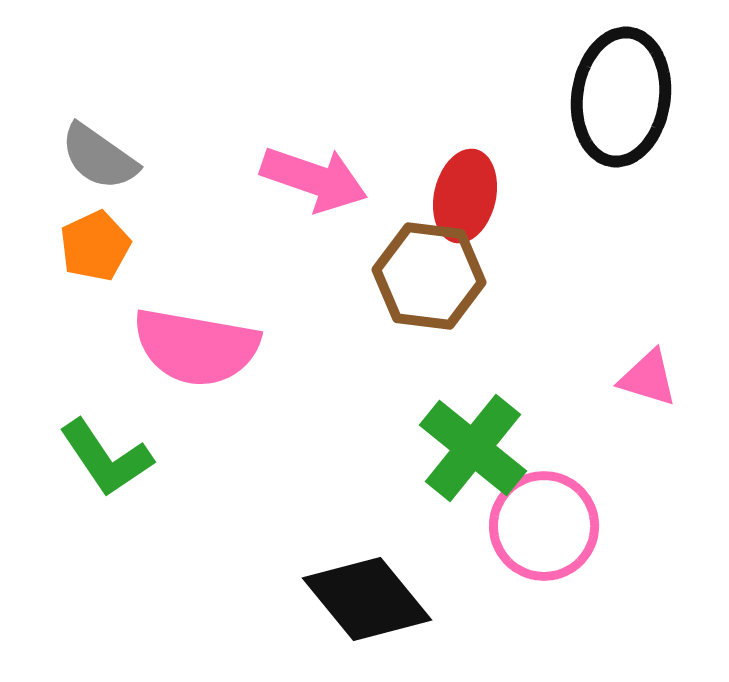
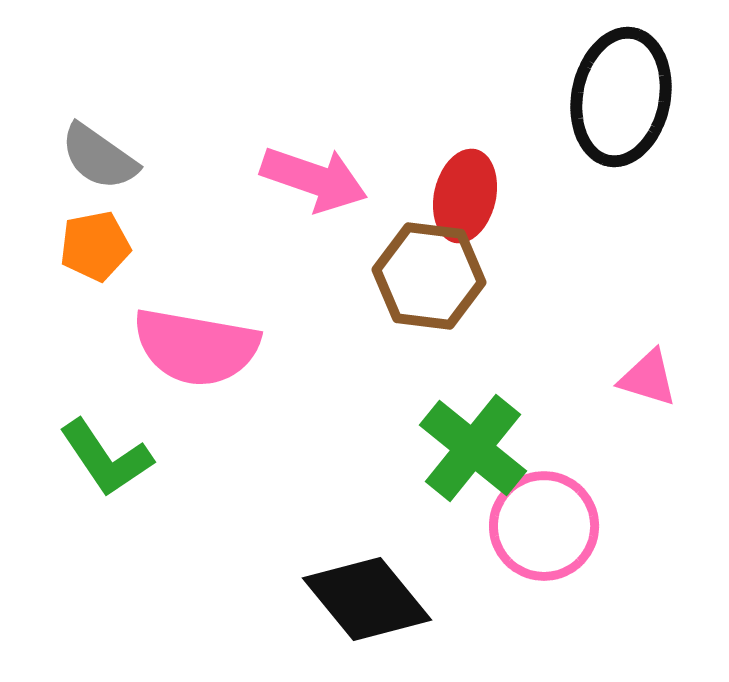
black ellipse: rotated 3 degrees clockwise
orange pentagon: rotated 14 degrees clockwise
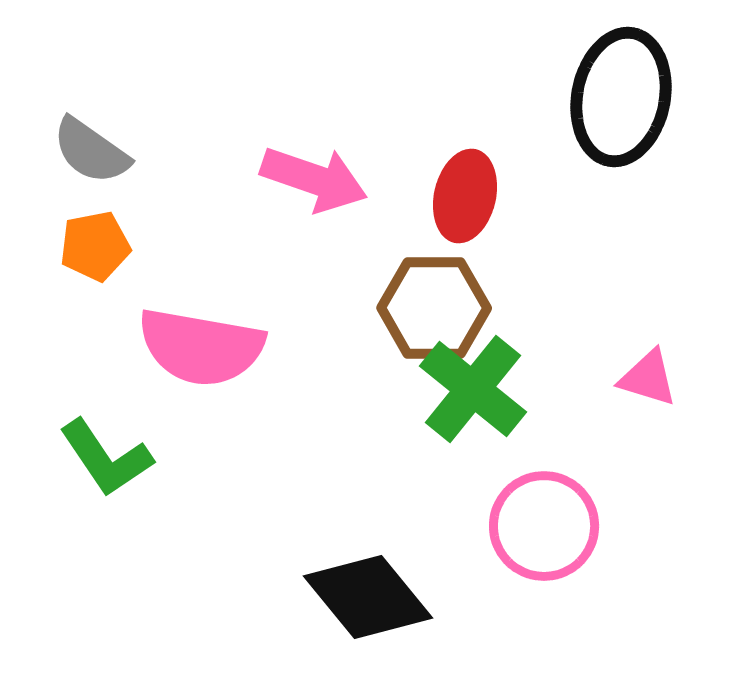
gray semicircle: moved 8 px left, 6 px up
brown hexagon: moved 5 px right, 32 px down; rotated 7 degrees counterclockwise
pink semicircle: moved 5 px right
green cross: moved 59 px up
black diamond: moved 1 px right, 2 px up
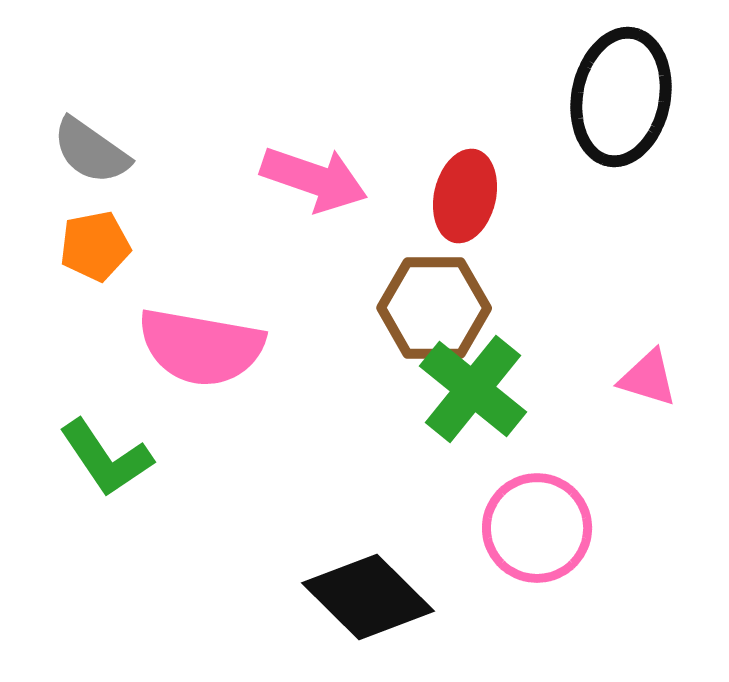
pink circle: moved 7 px left, 2 px down
black diamond: rotated 6 degrees counterclockwise
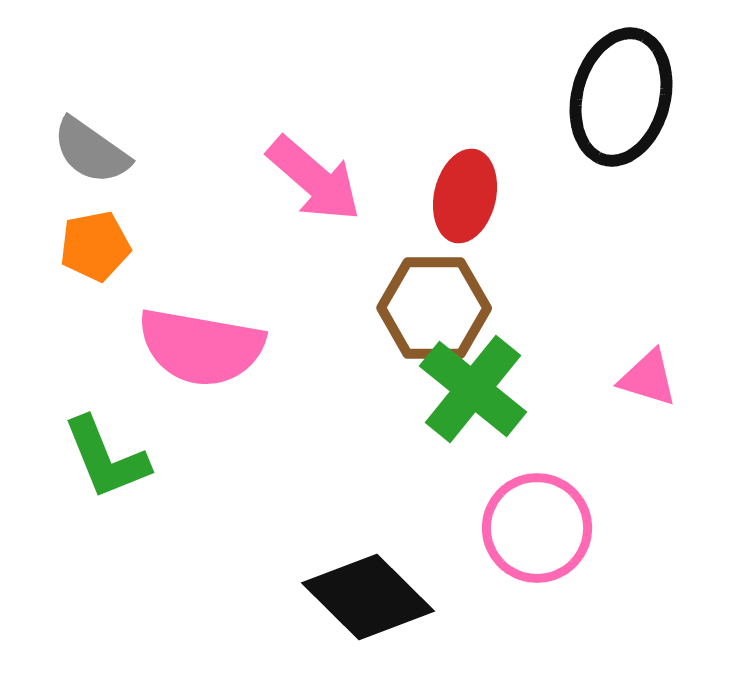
black ellipse: rotated 4 degrees clockwise
pink arrow: rotated 22 degrees clockwise
green L-shape: rotated 12 degrees clockwise
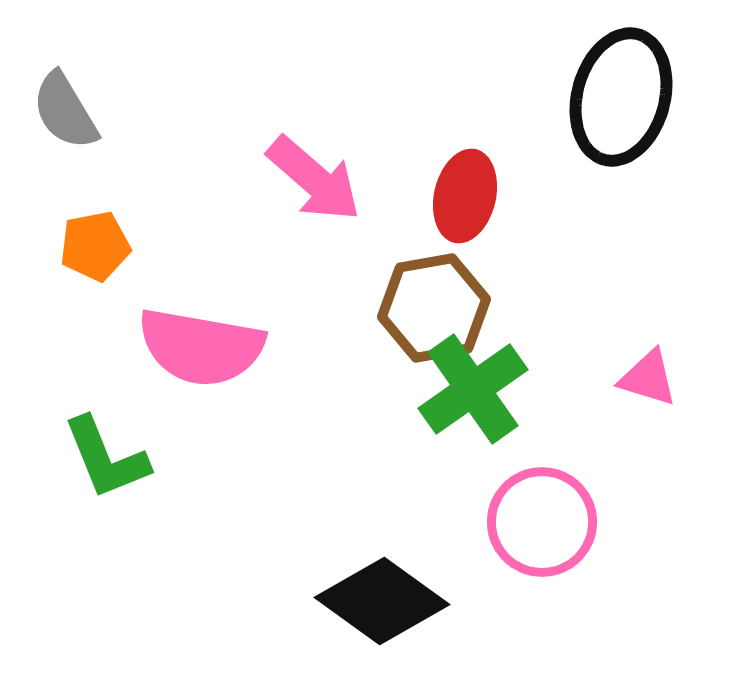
gray semicircle: moved 26 px left, 40 px up; rotated 24 degrees clockwise
brown hexagon: rotated 10 degrees counterclockwise
green cross: rotated 16 degrees clockwise
pink circle: moved 5 px right, 6 px up
black diamond: moved 14 px right, 4 px down; rotated 9 degrees counterclockwise
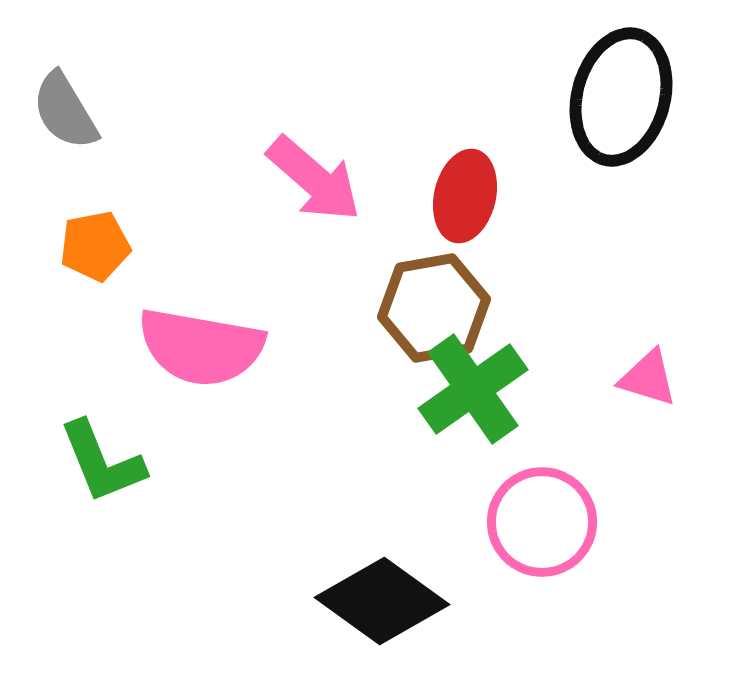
green L-shape: moved 4 px left, 4 px down
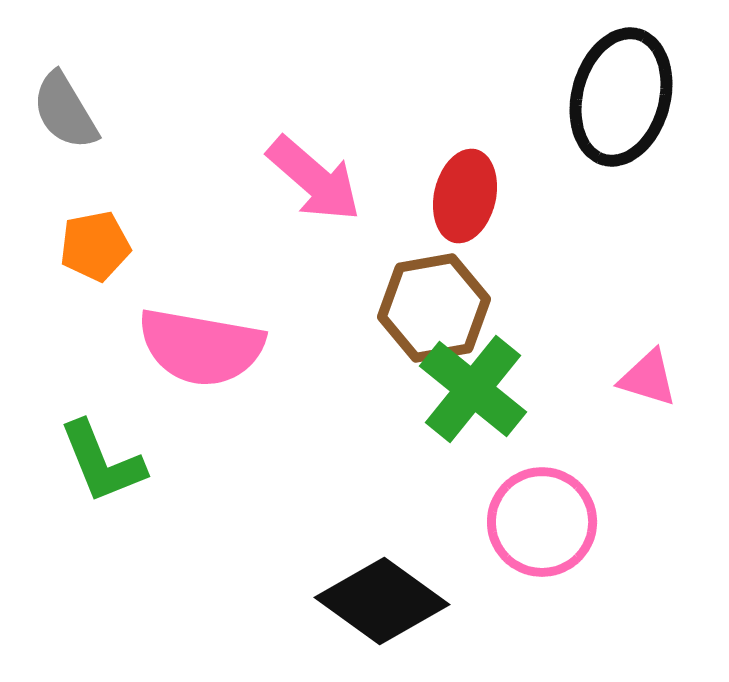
green cross: rotated 16 degrees counterclockwise
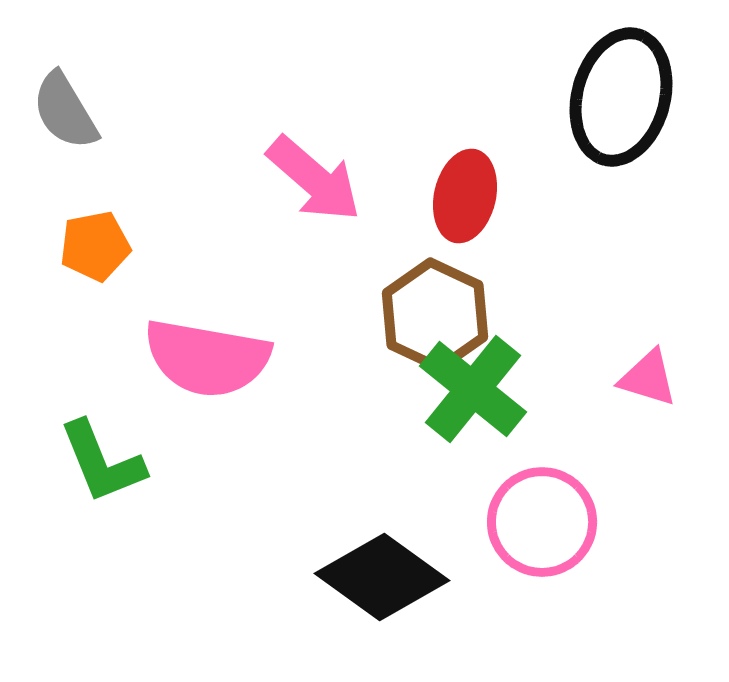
brown hexagon: moved 1 px right, 7 px down; rotated 25 degrees counterclockwise
pink semicircle: moved 6 px right, 11 px down
black diamond: moved 24 px up
